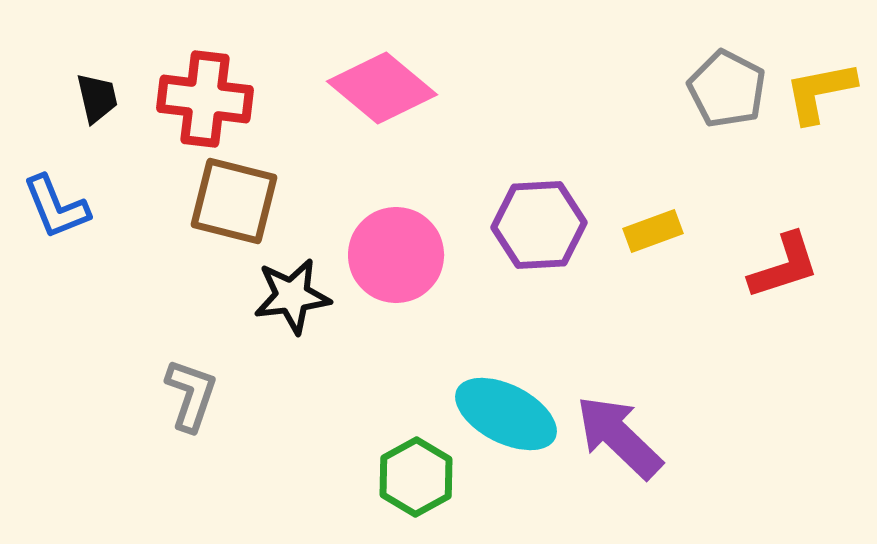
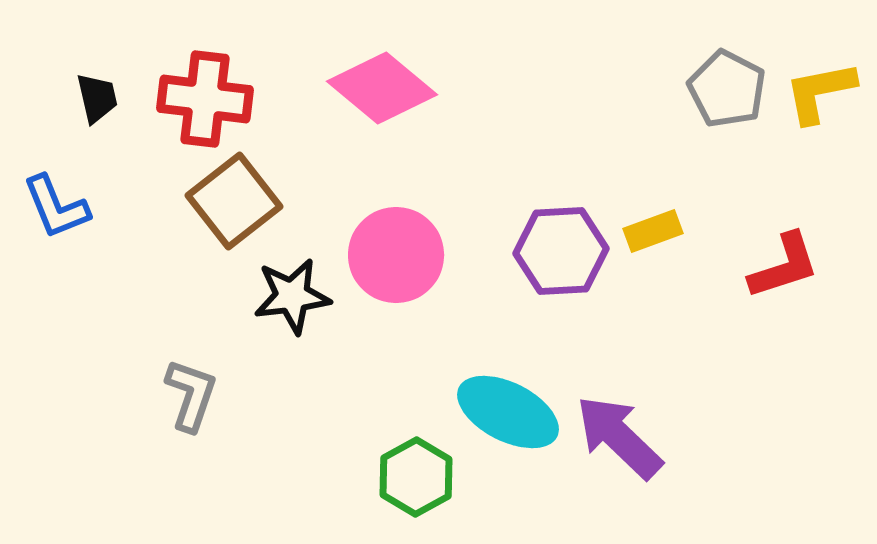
brown square: rotated 38 degrees clockwise
purple hexagon: moved 22 px right, 26 px down
cyan ellipse: moved 2 px right, 2 px up
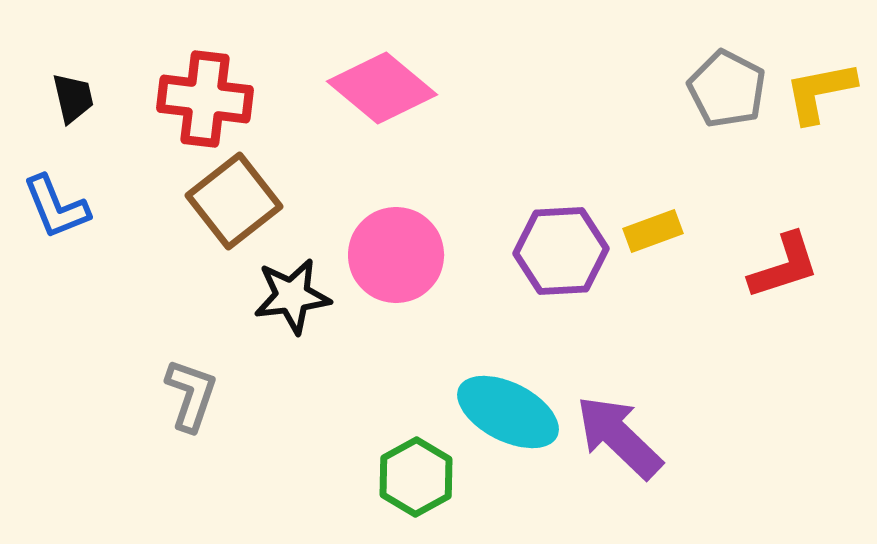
black trapezoid: moved 24 px left
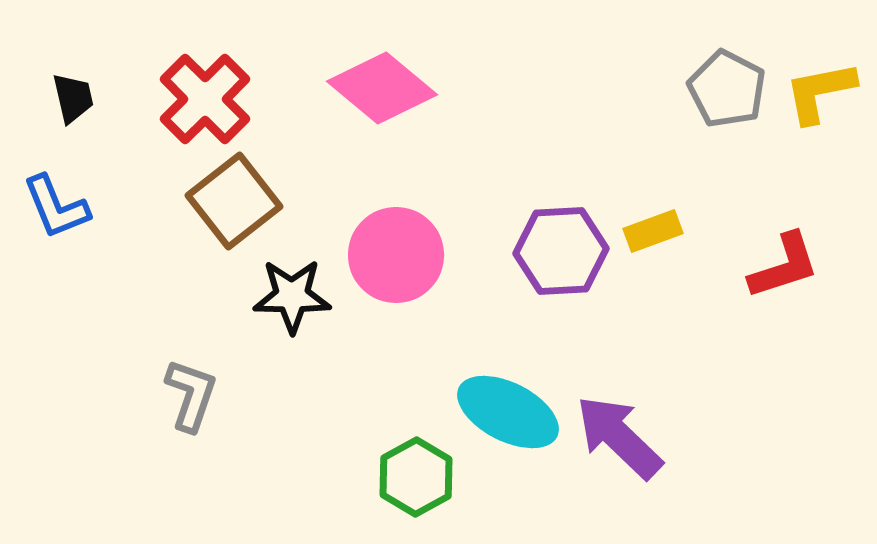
red cross: rotated 38 degrees clockwise
black star: rotated 8 degrees clockwise
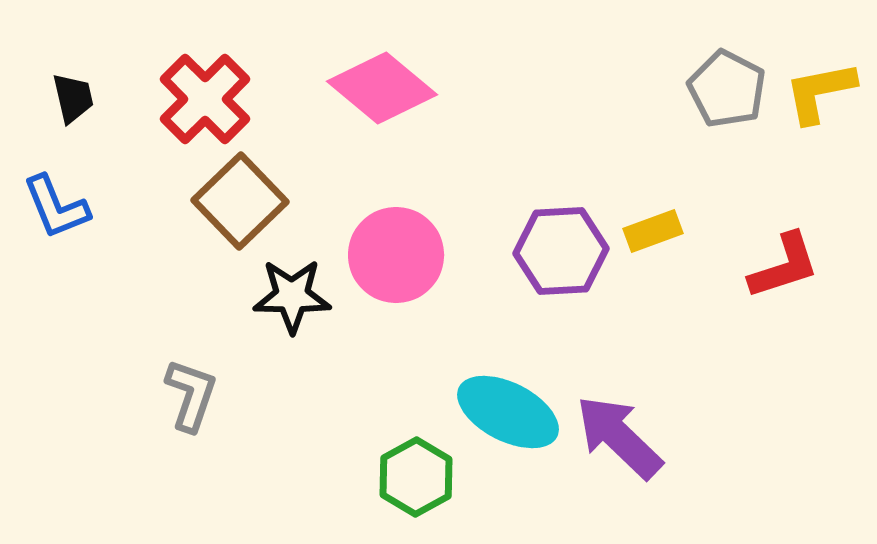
brown square: moved 6 px right; rotated 6 degrees counterclockwise
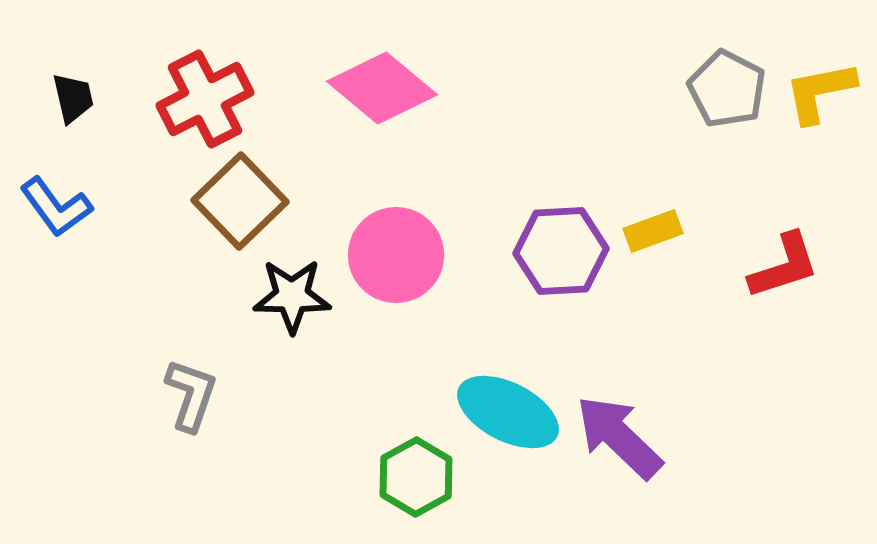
red cross: rotated 18 degrees clockwise
blue L-shape: rotated 14 degrees counterclockwise
